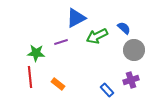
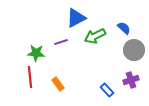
green arrow: moved 2 px left
orange rectangle: rotated 16 degrees clockwise
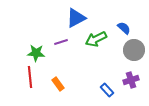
green arrow: moved 1 px right, 3 px down
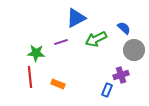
purple cross: moved 10 px left, 5 px up
orange rectangle: rotated 32 degrees counterclockwise
blue rectangle: rotated 64 degrees clockwise
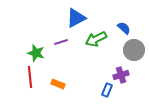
green star: rotated 12 degrees clockwise
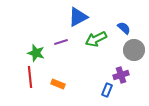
blue triangle: moved 2 px right, 1 px up
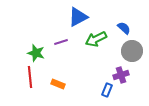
gray circle: moved 2 px left, 1 px down
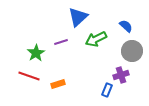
blue triangle: rotated 15 degrees counterclockwise
blue semicircle: moved 2 px right, 2 px up
green star: rotated 24 degrees clockwise
red line: moved 1 px left, 1 px up; rotated 65 degrees counterclockwise
orange rectangle: rotated 40 degrees counterclockwise
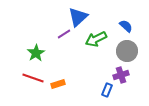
purple line: moved 3 px right, 8 px up; rotated 16 degrees counterclockwise
gray circle: moved 5 px left
red line: moved 4 px right, 2 px down
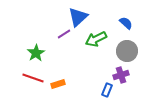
blue semicircle: moved 3 px up
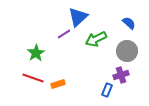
blue semicircle: moved 3 px right
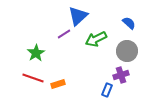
blue triangle: moved 1 px up
